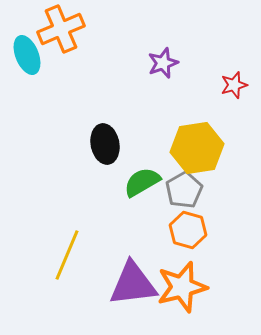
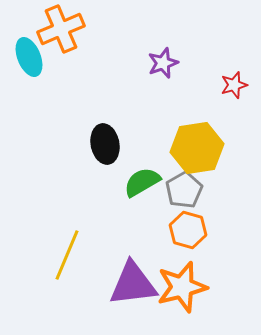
cyan ellipse: moved 2 px right, 2 px down
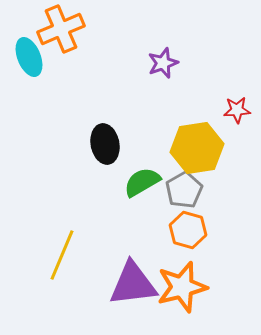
red star: moved 3 px right, 25 px down; rotated 12 degrees clockwise
yellow line: moved 5 px left
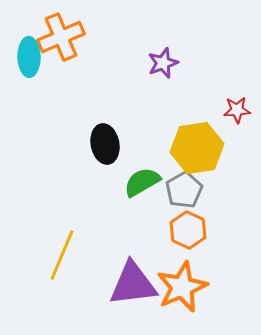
orange cross: moved 8 px down
cyan ellipse: rotated 21 degrees clockwise
orange hexagon: rotated 9 degrees clockwise
orange star: rotated 9 degrees counterclockwise
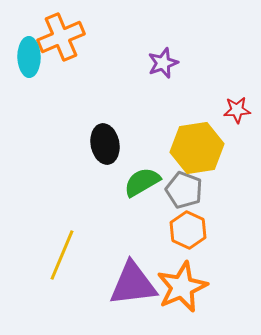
gray pentagon: rotated 21 degrees counterclockwise
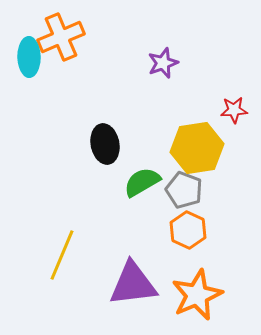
red star: moved 3 px left
orange star: moved 15 px right, 8 px down
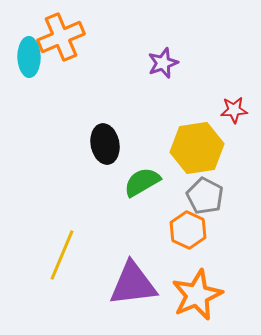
gray pentagon: moved 21 px right, 6 px down; rotated 6 degrees clockwise
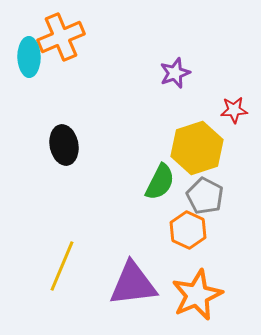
purple star: moved 12 px right, 10 px down
black ellipse: moved 41 px left, 1 px down
yellow hexagon: rotated 9 degrees counterclockwise
green semicircle: moved 18 px right; rotated 147 degrees clockwise
yellow line: moved 11 px down
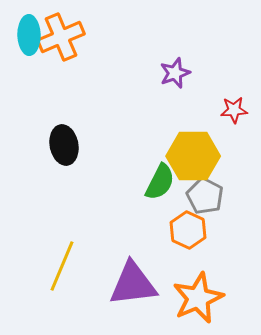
cyan ellipse: moved 22 px up
yellow hexagon: moved 4 px left, 8 px down; rotated 18 degrees clockwise
orange star: moved 1 px right, 3 px down
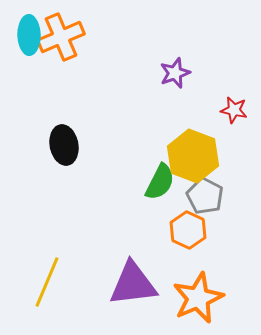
red star: rotated 16 degrees clockwise
yellow hexagon: rotated 21 degrees clockwise
yellow line: moved 15 px left, 16 px down
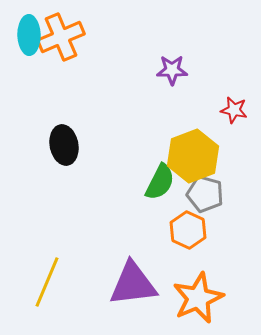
purple star: moved 3 px left, 3 px up; rotated 20 degrees clockwise
yellow hexagon: rotated 18 degrees clockwise
gray pentagon: moved 2 px up; rotated 12 degrees counterclockwise
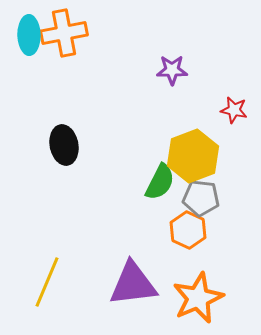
orange cross: moved 3 px right, 4 px up; rotated 12 degrees clockwise
gray pentagon: moved 4 px left, 4 px down; rotated 9 degrees counterclockwise
